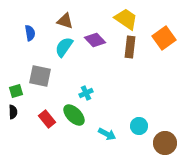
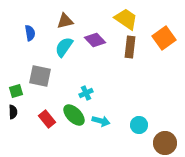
brown triangle: rotated 30 degrees counterclockwise
cyan circle: moved 1 px up
cyan arrow: moved 6 px left, 13 px up; rotated 12 degrees counterclockwise
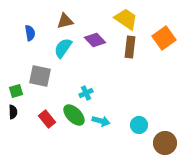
cyan semicircle: moved 1 px left, 1 px down
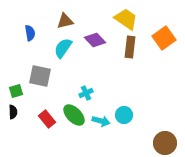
cyan circle: moved 15 px left, 10 px up
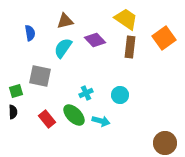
cyan circle: moved 4 px left, 20 px up
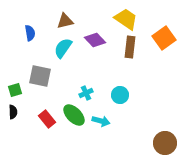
green square: moved 1 px left, 1 px up
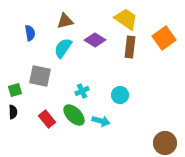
purple diamond: rotated 15 degrees counterclockwise
cyan cross: moved 4 px left, 2 px up
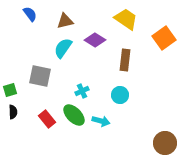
blue semicircle: moved 19 px up; rotated 28 degrees counterclockwise
brown rectangle: moved 5 px left, 13 px down
green square: moved 5 px left
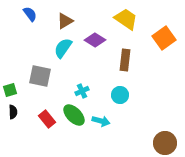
brown triangle: rotated 18 degrees counterclockwise
